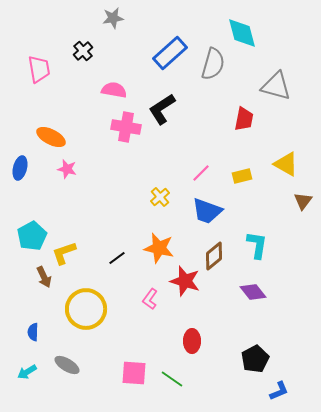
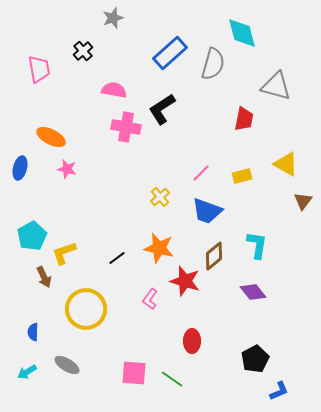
gray star: rotated 10 degrees counterclockwise
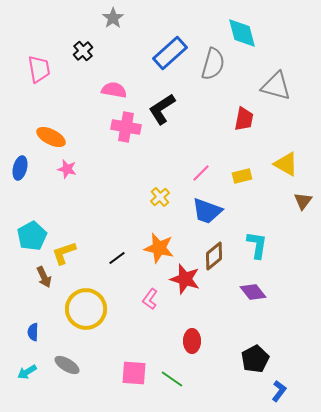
gray star: rotated 15 degrees counterclockwise
red star: moved 2 px up
blue L-shape: rotated 30 degrees counterclockwise
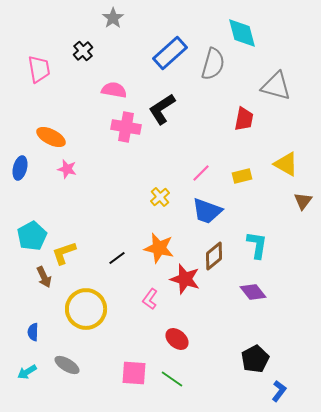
red ellipse: moved 15 px left, 2 px up; rotated 50 degrees counterclockwise
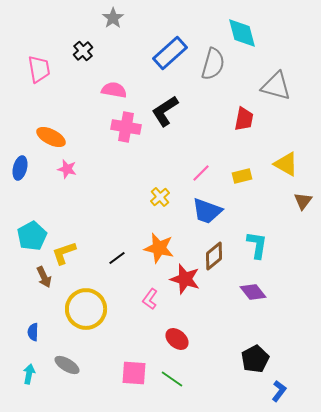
black L-shape: moved 3 px right, 2 px down
cyan arrow: moved 2 px right, 2 px down; rotated 132 degrees clockwise
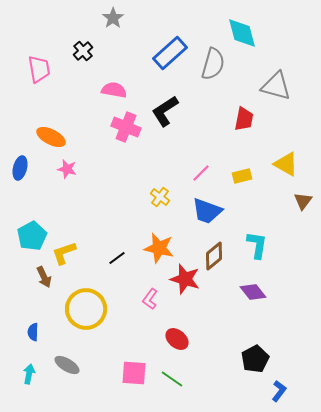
pink cross: rotated 12 degrees clockwise
yellow cross: rotated 12 degrees counterclockwise
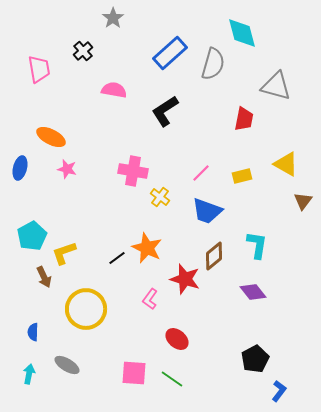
pink cross: moved 7 px right, 44 px down; rotated 12 degrees counterclockwise
orange star: moved 12 px left; rotated 12 degrees clockwise
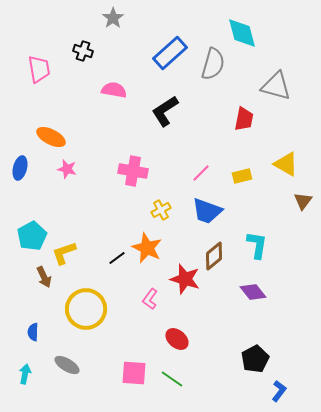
black cross: rotated 30 degrees counterclockwise
yellow cross: moved 1 px right, 13 px down; rotated 24 degrees clockwise
cyan arrow: moved 4 px left
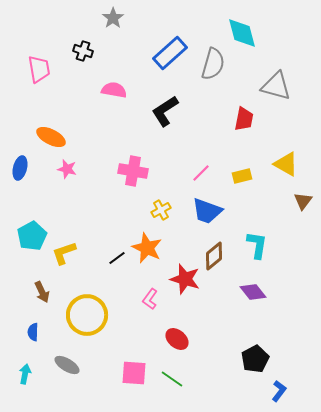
brown arrow: moved 2 px left, 15 px down
yellow circle: moved 1 px right, 6 px down
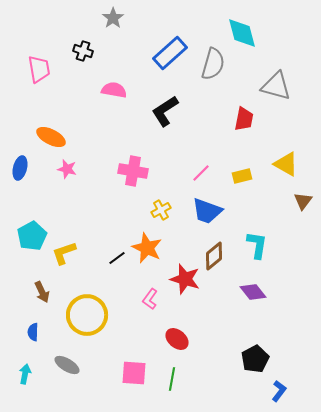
green line: rotated 65 degrees clockwise
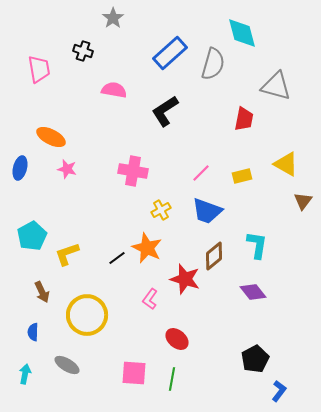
yellow L-shape: moved 3 px right, 1 px down
